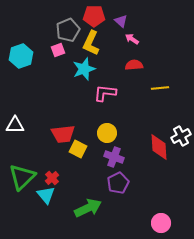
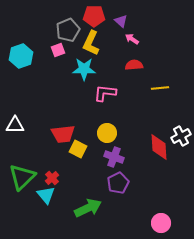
cyan star: rotated 20 degrees clockwise
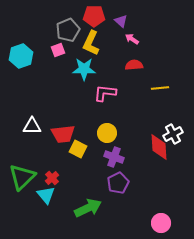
white triangle: moved 17 px right, 1 px down
white cross: moved 8 px left, 2 px up
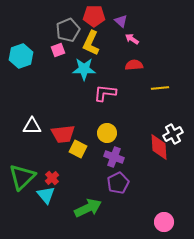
pink circle: moved 3 px right, 1 px up
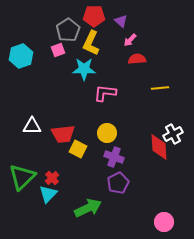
gray pentagon: rotated 10 degrees counterclockwise
pink arrow: moved 2 px left, 1 px down; rotated 80 degrees counterclockwise
red semicircle: moved 3 px right, 6 px up
cyan triangle: moved 2 px right, 1 px up; rotated 24 degrees clockwise
